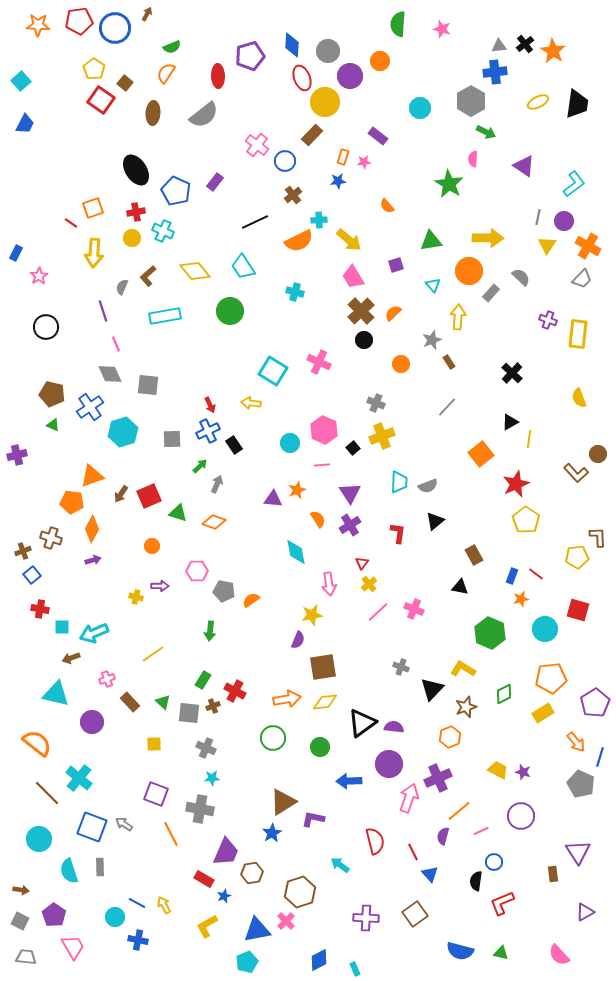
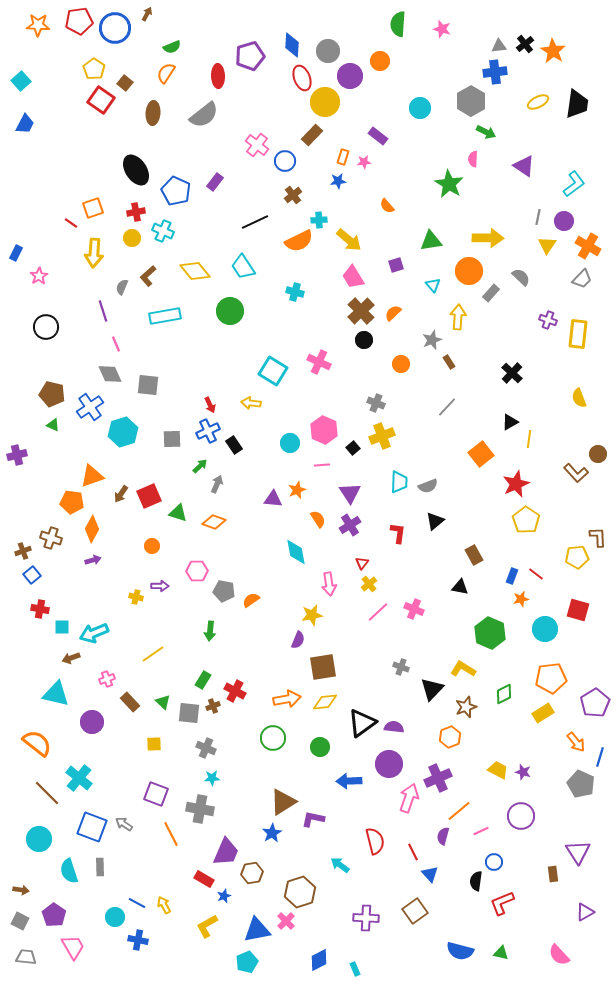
brown square at (415, 914): moved 3 px up
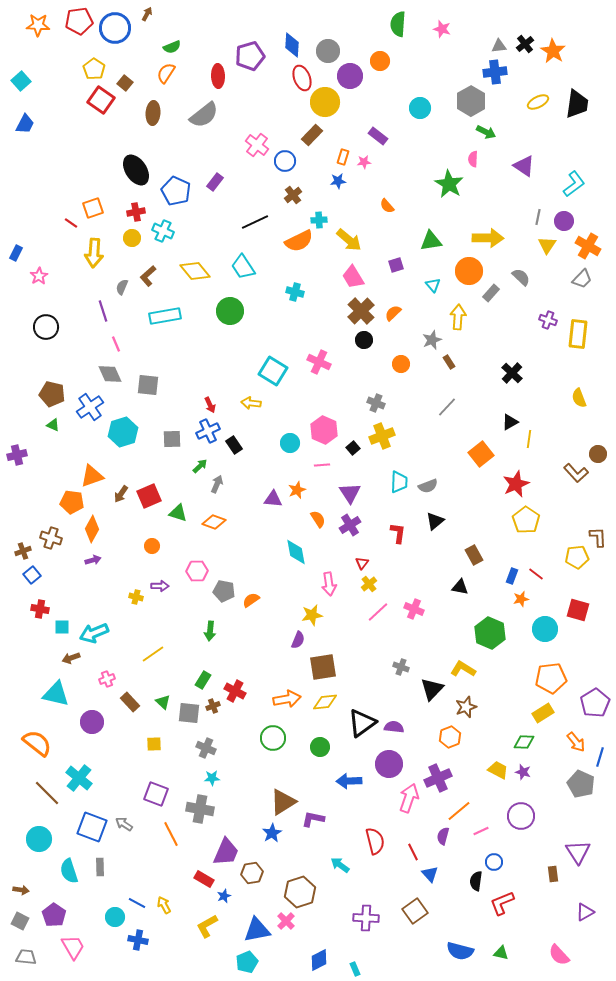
green diamond at (504, 694): moved 20 px right, 48 px down; rotated 30 degrees clockwise
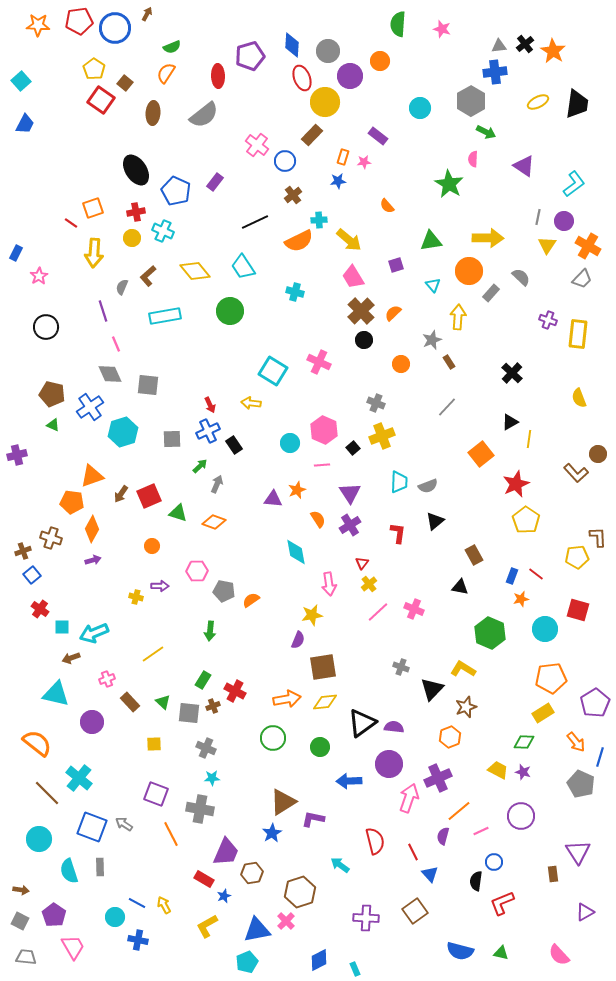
red cross at (40, 609): rotated 24 degrees clockwise
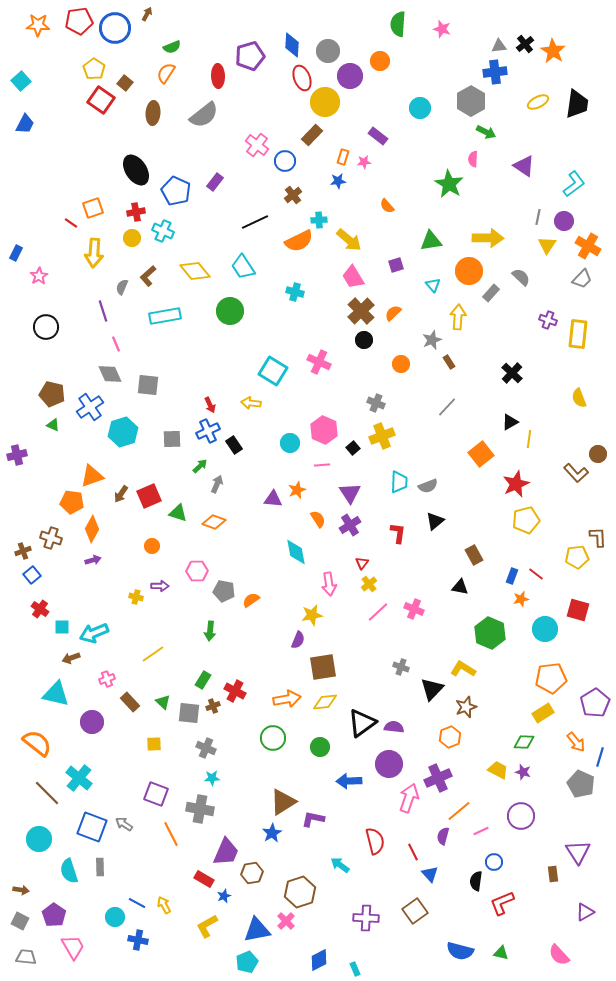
yellow pentagon at (526, 520): rotated 24 degrees clockwise
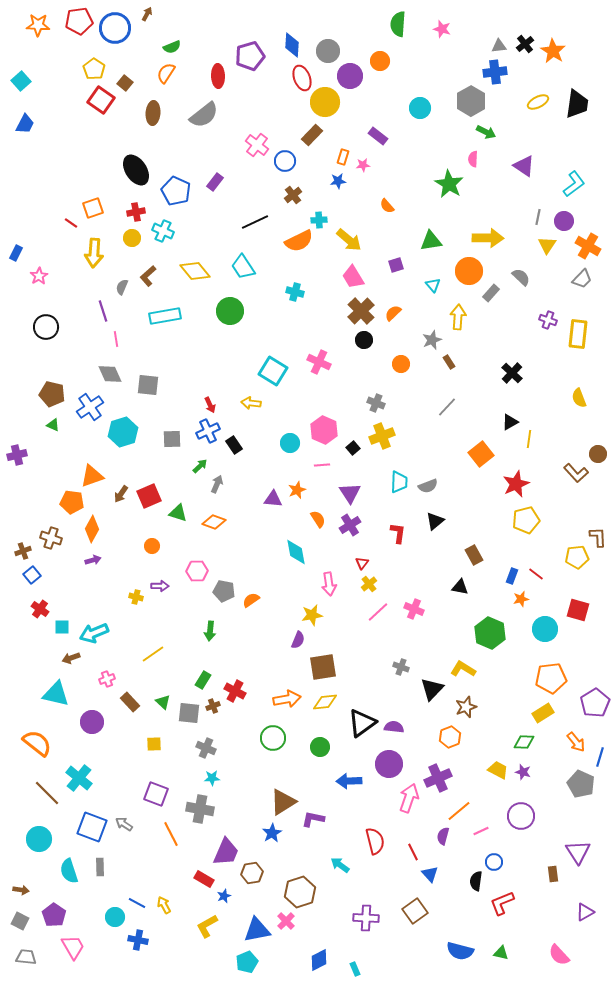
pink star at (364, 162): moved 1 px left, 3 px down
pink line at (116, 344): moved 5 px up; rotated 14 degrees clockwise
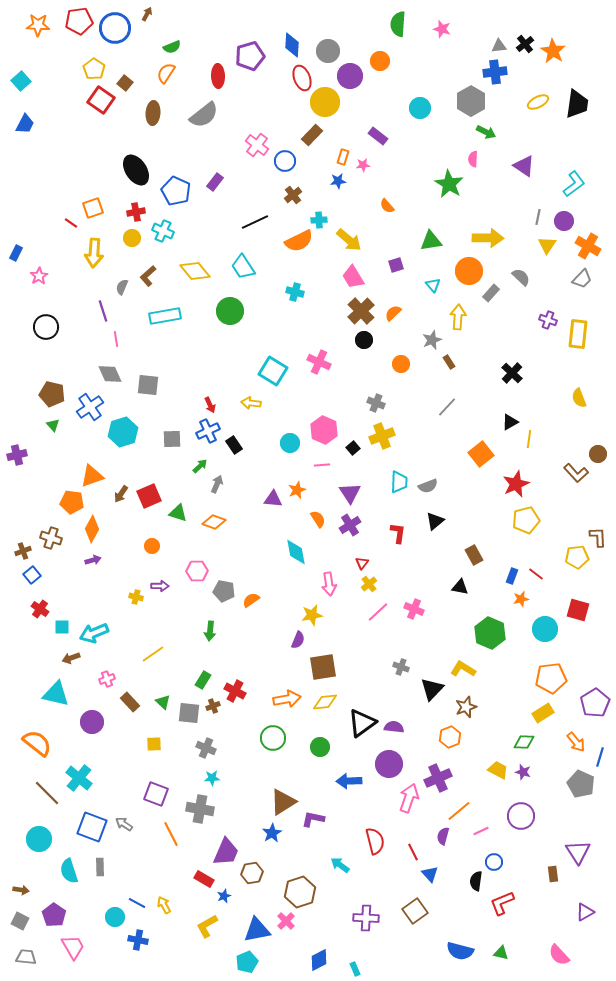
green triangle at (53, 425): rotated 24 degrees clockwise
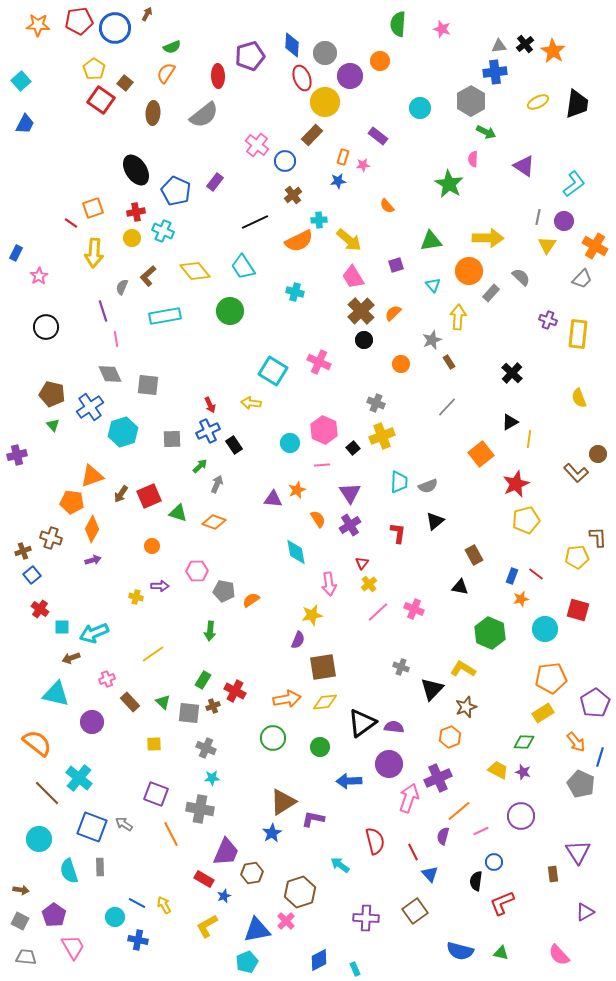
gray circle at (328, 51): moved 3 px left, 2 px down
orange cross at (588, 246): moved 7 px right
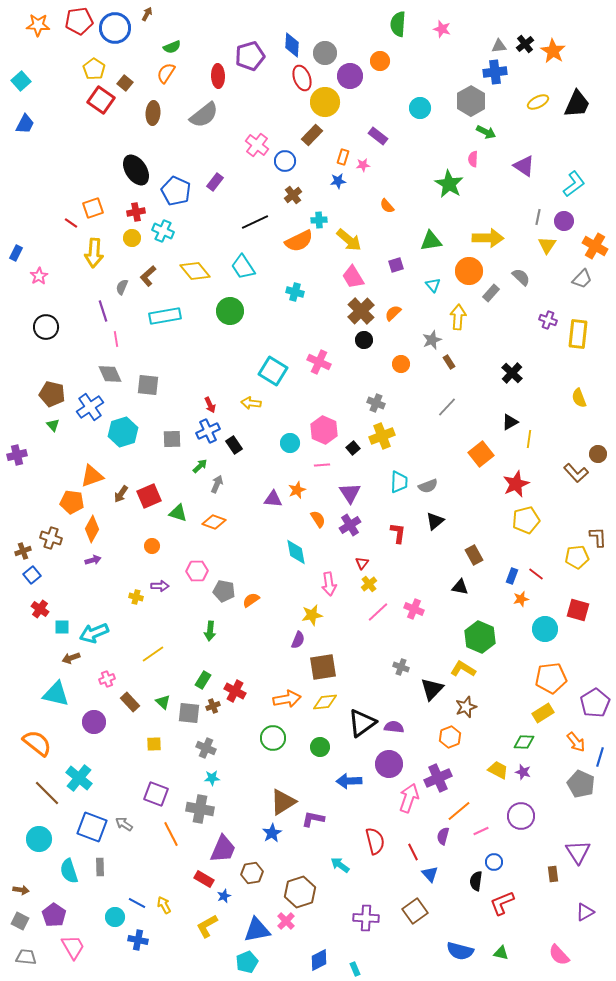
black trapezoid at (577, 104): rotated 16 degrees clockwise
green hexagon at (490, 633): moved 10 px left, 4 px down
purple circle at (92, 722): moved 2 px right
purple trapezoid at (226, 852): moved 3 px left, 3 px up
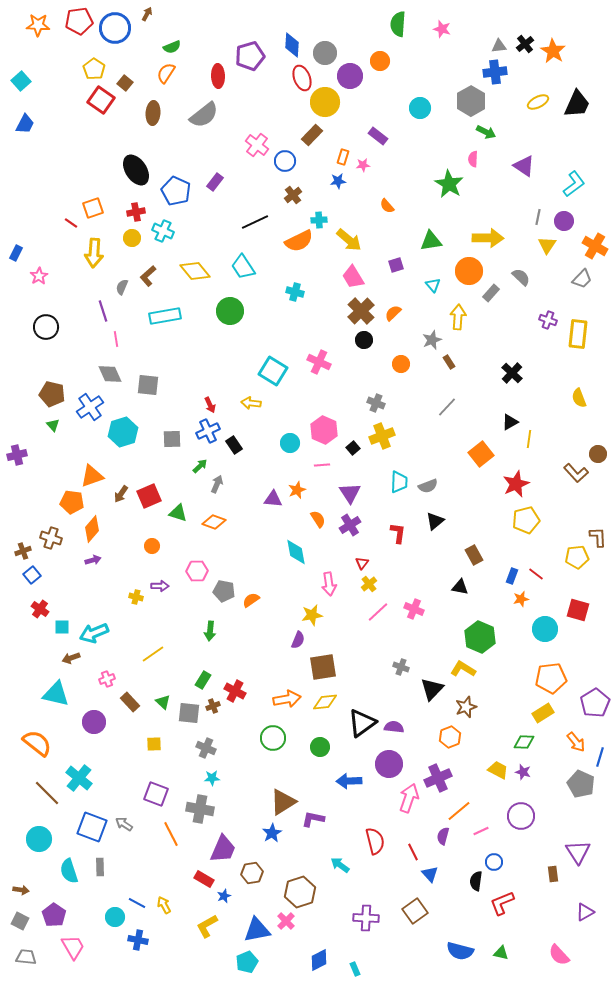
orange diamond at (92, 529): rotated 12 degrees clockwise
